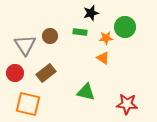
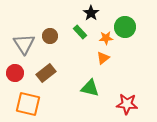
black star: rotated 21 degrees counterclockwise
green rectangle: rotated 40 degrees clockwise
gray triangle: moved 1 px left, 1 px up
orange triangle: rotated 48 degrees clockwise
green triangle: moved 4 px right, 4 px up
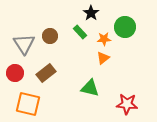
orange star: moved 2 px left, 1 px down
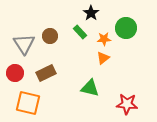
green circle: moved 1 px right, 1 px down
brown rectangle: rotated 12 degrees clockwise
orange square: moved 1 px up
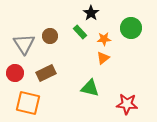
green circle: moved 5 px right
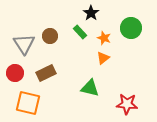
orange star: moved 1 px up; rotated 24 degrees clockwise
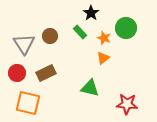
green circle: moved 5 px left
red circle: moved 2 px right
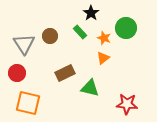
brown rectangle: moved 19 px right
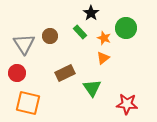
green triangle: moved 2 px right; rotated 42 degrees clockwise
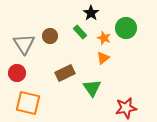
red star: moved 1 px left, 4 px down; rotated 15 degrees counterclockwise
